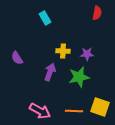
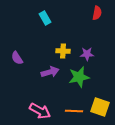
purple arrow: rotated 54 degrees clockwise
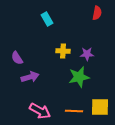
cyan rectangle: moved 2 px right, 1 px down
purple arrow: moved 20 px left, 5 px down
yellow square: rotated 18 degrees counterclockwise
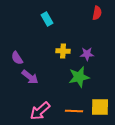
purple arrow: rotated 54 degrees clockwise
pink arrow: rotated 110 degrees clockwise
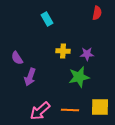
purple arrow: rotated 72 degrees clockwise
orange line: moved 4 px left, 1 px up
